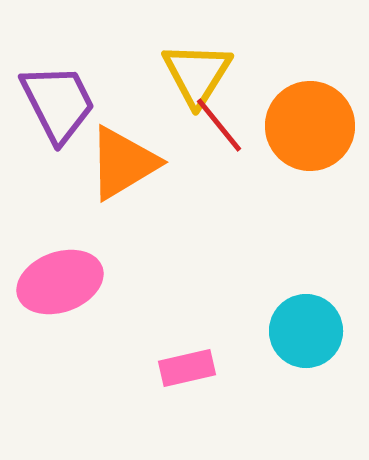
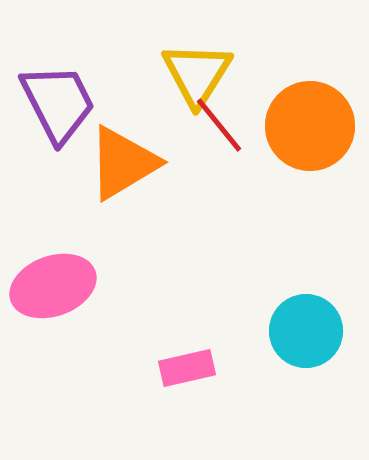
pink ellipse: moved 7 px left, 4 px down
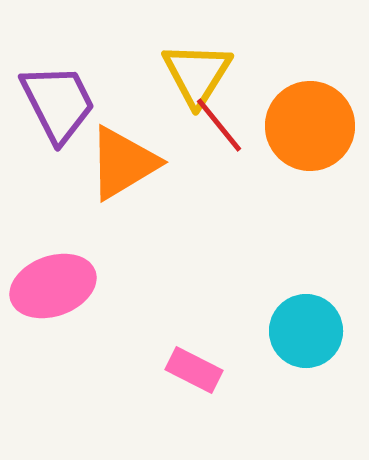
pink rectangle: moved 7 px right, 2 px down; rotated 40 degrees clockwise
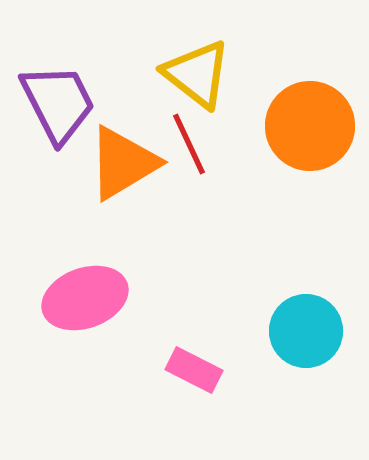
yellow triangle: rotated 24 degrees counterclockwise
red line: moved 30 px left, 19 px down; rotated 14 degrees clockwise
pink ellipse: moved 32 px right, 12 px down
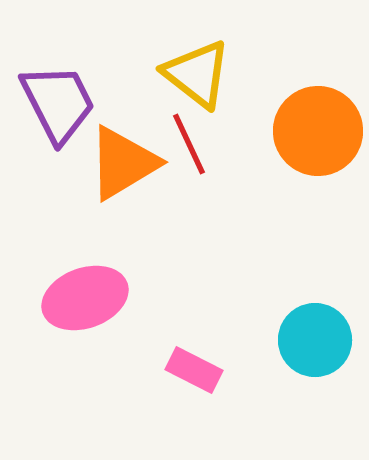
orange circle: moved 8 px right, 5 px down
cyan circle: moved 9 px right, 9 px down
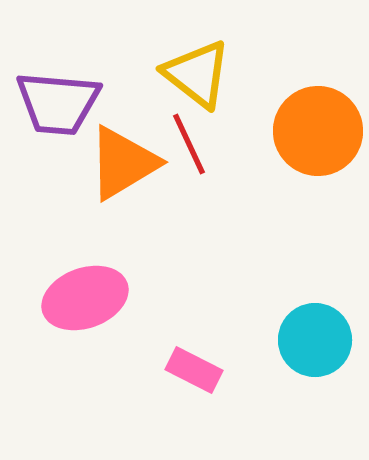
purple trapezoid: rotated 122 degrees clockwise
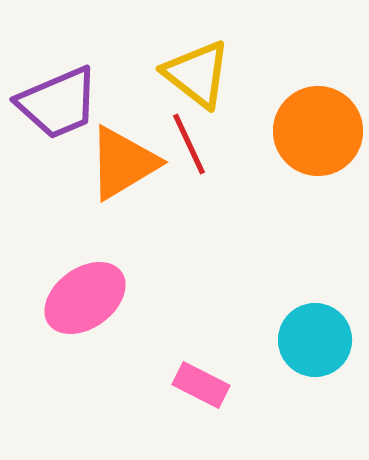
purple trapezoid: rotated 28 degrees counterclockwise
pink ellipse: rotated 16 degrees counterclockwise
pink rectangle: moved 7 px right, 15 px down
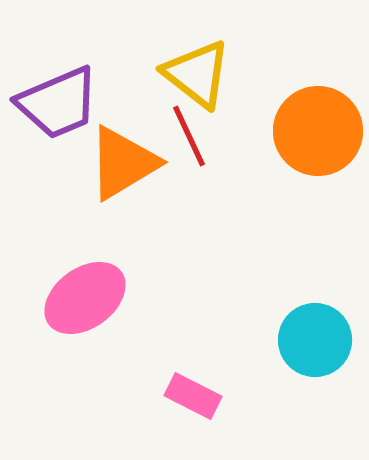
red line: moved 8 px up
pink rectangle: moved 8 px left, 11 px down
